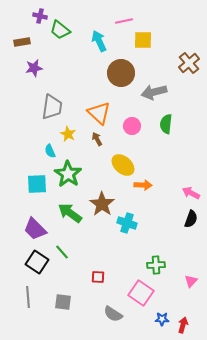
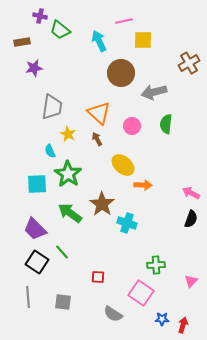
brown cross: rotated 10 degrees clockwise
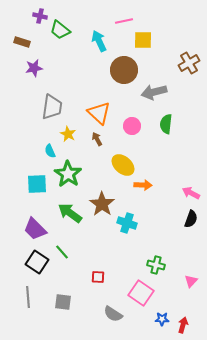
brown rectangle: rotated 28 degrees clockwise
brown circle: moved 3 px right, 3 px up
green cross: rotated 18 degrees clockwise
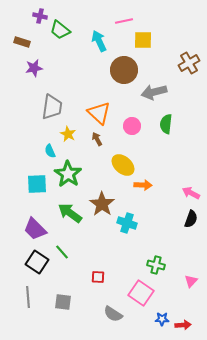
red arrow: rotated 70 degrees clockwise
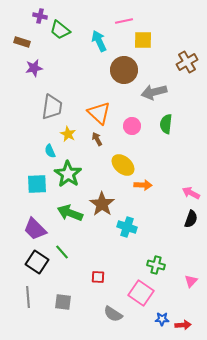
brown cross: moved 2 px left, 1 px up
green arrow: rotated 15 degrees counterclockwise
cyan cross: moved 4 px down
